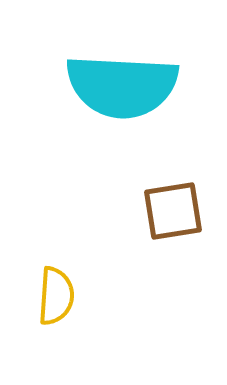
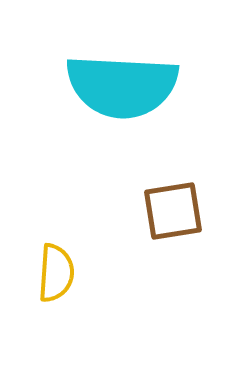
yellow semicircle: moved 23 px up
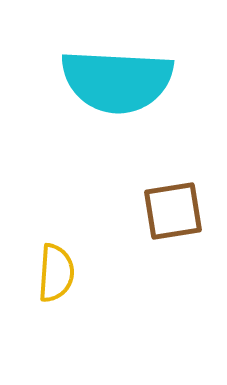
cyan semicircle: moved 5 px left, 5 px up
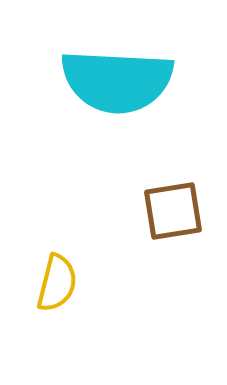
yellow semicircle: moved 1 px right, 10 px down; rotated 10 degrees clockwise
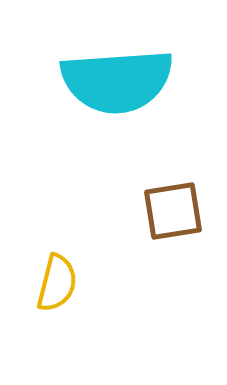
cyan semicircle: rotated 7 degrees counterclockwise
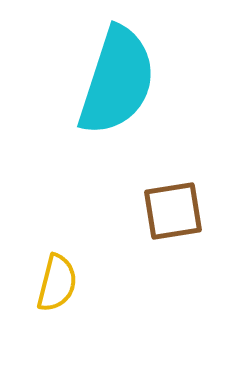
cyan semicircle: rotated 68 degrees counterclockwise
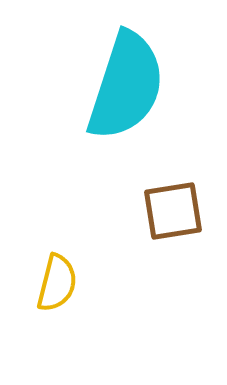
cyan semicircle: moved 9 px right, 5 px down
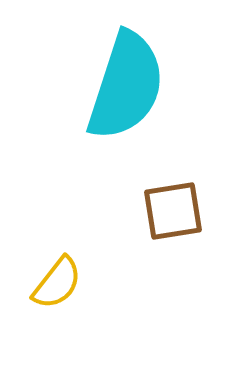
yellow semicircle: rotated 24 degrees clockwise
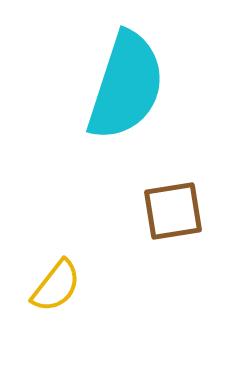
yellow semicircle: moved 1 px left, 3 px down
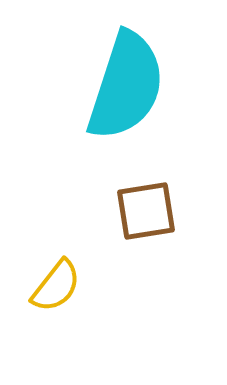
brown square: moved 27 px left
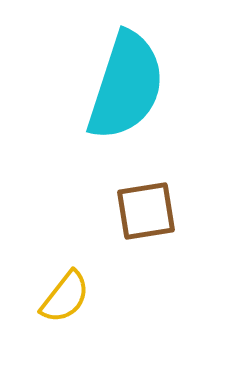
yellow semicircle: moved 9 px right, 11 px down
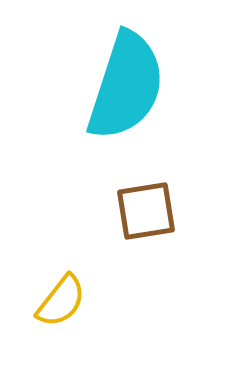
yellow semicircle: moved 4 px left, 4 px down
